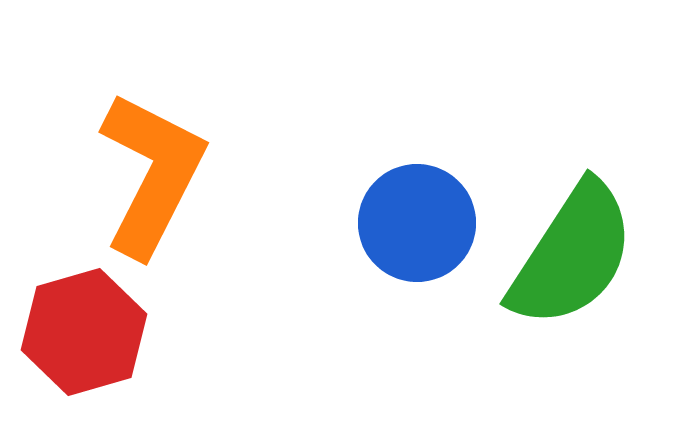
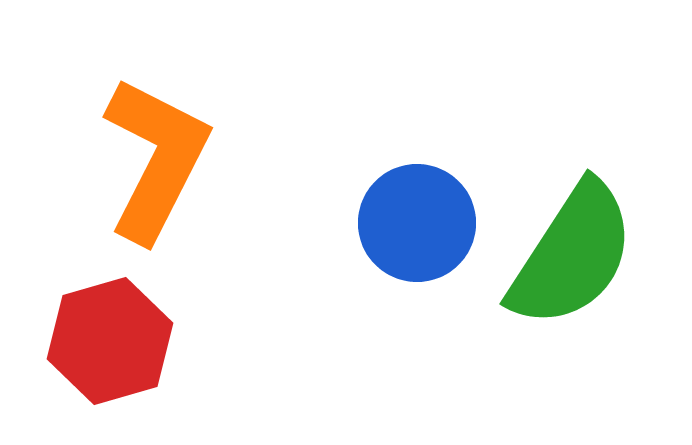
orange L-shape: moved 4 px right, 15 px up
red hexagon: moved 26 px right, 9 px down
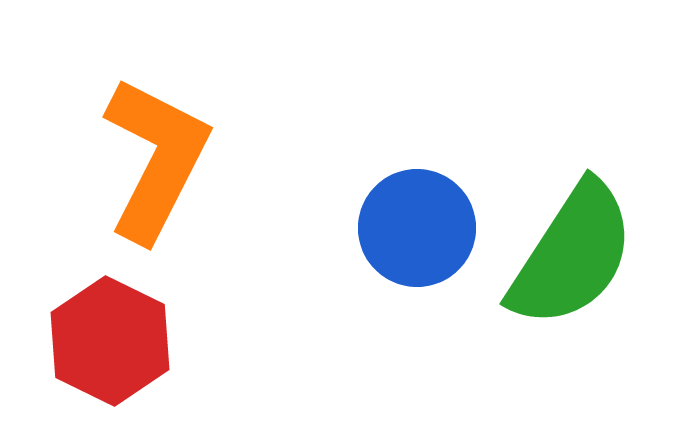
blue circle: moved 5 px down
red hexagon: rotated 18 degrees counterclockwise
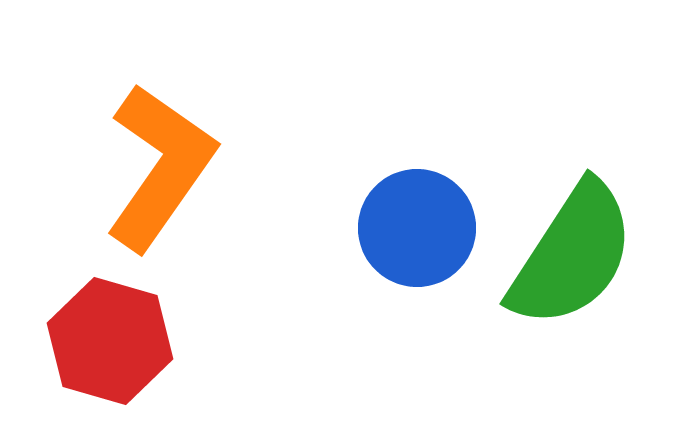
orange L-shape: moved 4 px right, 8 px down; rotated 8 degrees clockwise
red hexagon: rotated 10 degrees counterclockwise
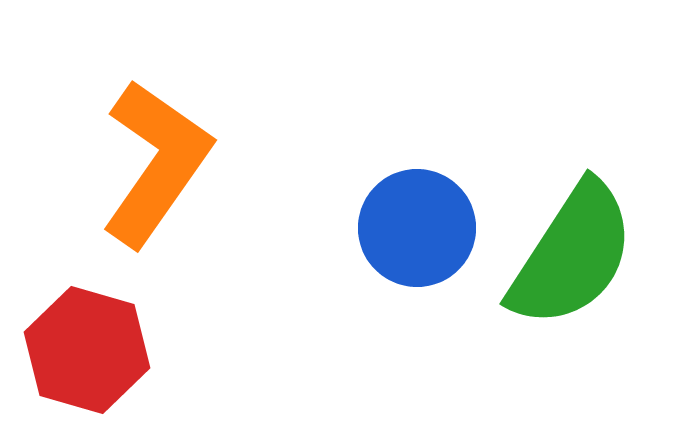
orange L-shape: moved 4 px left, 4 px up
red hexagon: moved 23 px left, 9 px down
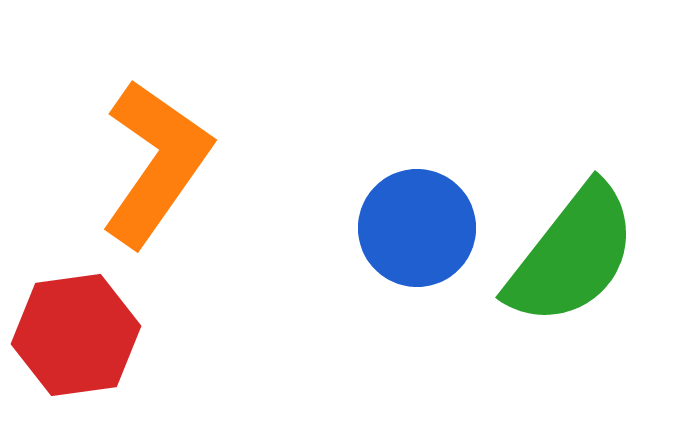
green semicircle: rotated 5 degrees clockwise
red hexagon: moved 11 px left, 15 px up; rotated 24 degrees counterclockwise
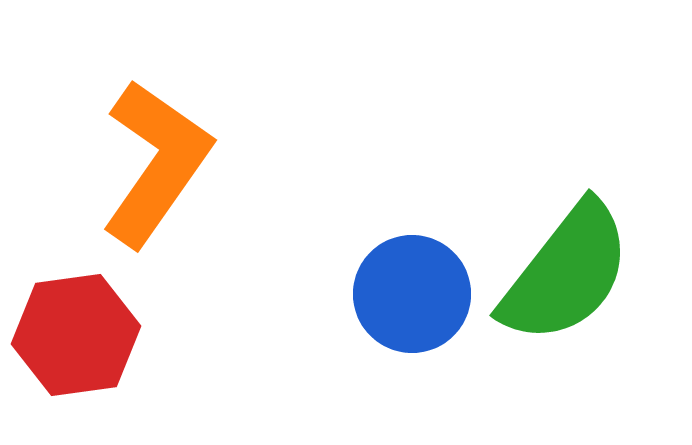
blue circle: moved 5 px left, 66 px down
green semicircle: moved 6 px left, 18 px down
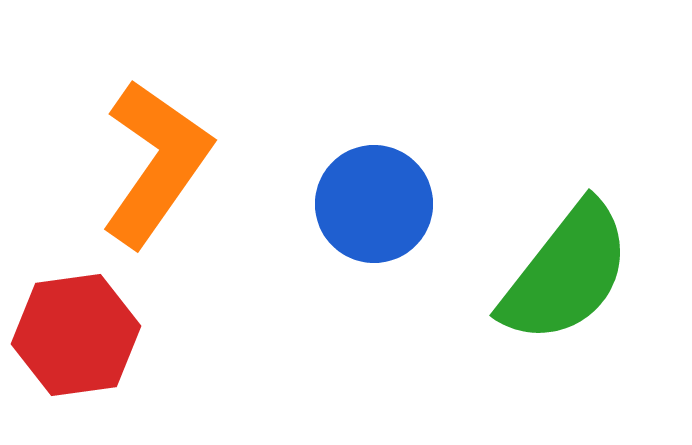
blue circle: moved 38 px left, 90 px up
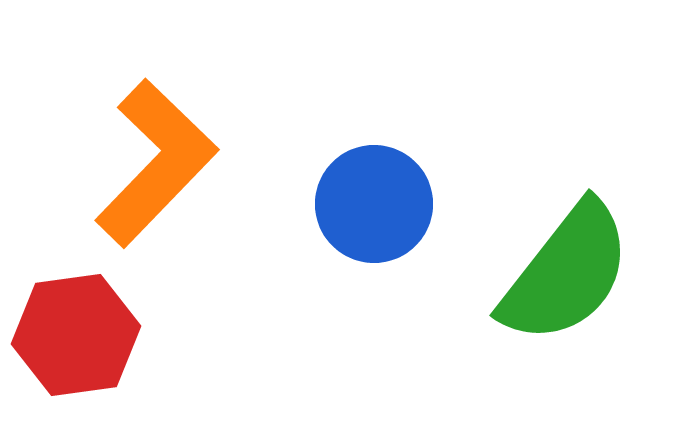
orange L-shape: rotated 9 degrees clockwise
